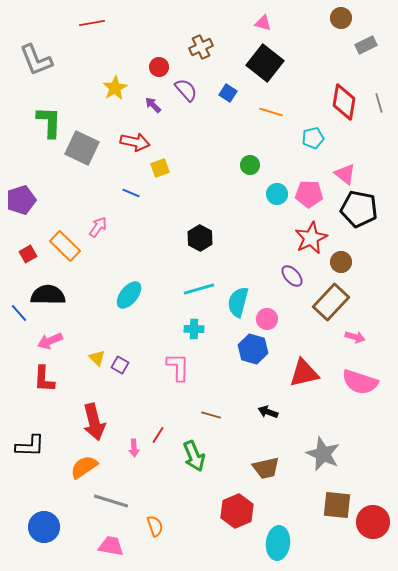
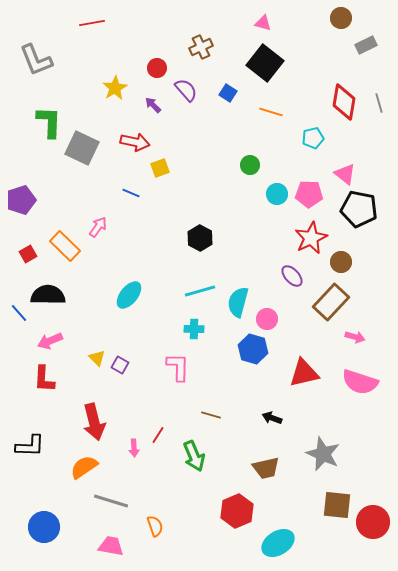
red circle at (159, 67): moved 2 px left, 1 px down
cyan line at (199, 289): moved 1 px right, 2 px down
black arrow at (268, 412): moved 4 px right, 6 px down
cyan ellipse at (278, 543): rotated 52 degrees clockwise
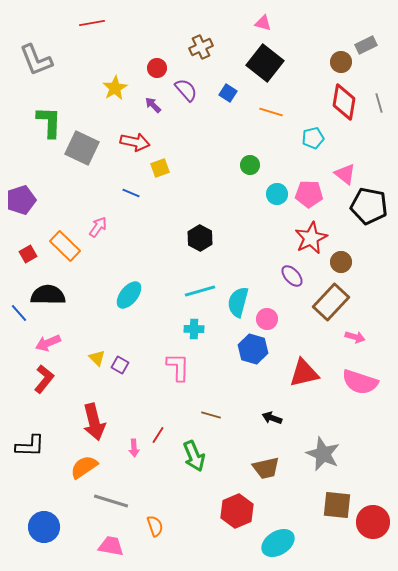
brown circle at (341, 18): moved 44 px down
black pentagon at (359, 209): moved 10 px right, 3 px up
pink arrow at (50, 341): moved 2 px left, 2 px down
red L-shape at (44, 379): rotated 144 degrees counterclockwise
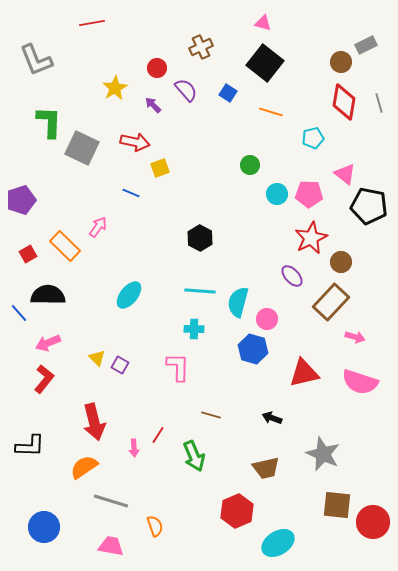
cyan line at (200, 291): rotated 20 degrees clockwise
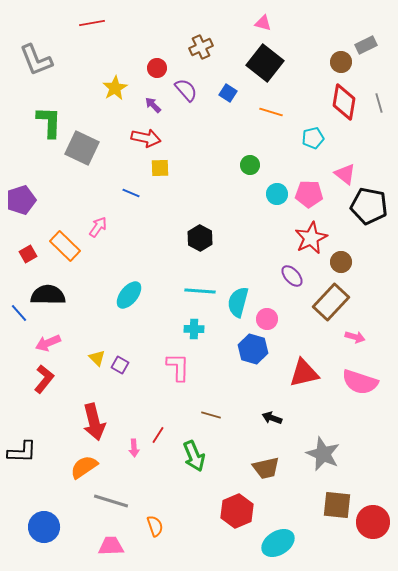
red arrow at (135, 142): moved 11 px right, 4 px up
yellow square at (160, 168): rotated 18 degrees clockwise
black L-shape at (30, 446): moved 8 px left, 6 px down
pink trapezoid at (111, 546): rotated 12 degrees counterclockwise
